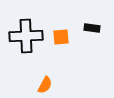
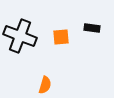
black cross: moved 6 px left; rotated 24 degrees clockwise
orange semicircle: rotated 12 degrees counterclockwise
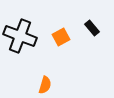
black rectangle: rotated 42 degrees clockwise
orange square: rotated 24 degrees counterclockwise
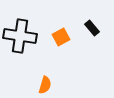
black cross: rotated 12 degrees counterclockwise
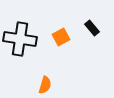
black cross: moved 3 px down
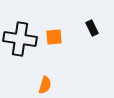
black rectangle: rotated 14 degrees clockwise
orange square: moved 7 px left; rotated 24 degrees clockwise
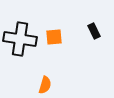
black rectangle: moved 2 px right, 3 px down
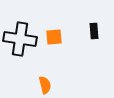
black rectangle: rotated 21 degrees clockwise
orange semicircle: rotated 30 degrees counterclockwise
